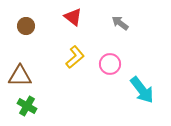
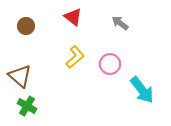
brown triangle: rotated 40 degrees clockwise
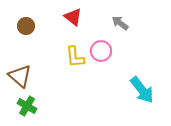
yellow L-shape: rotated 125 degrees clockwise
pink circle: moved 9 px left, 13 px up
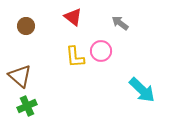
cyan arrow: rotated 8 degrees counterclockwise
green cross: rotated 36 degrees clockwise
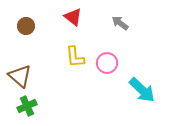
pink circle: moved 6 px right, 12 px down
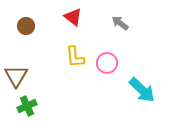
brown triangle: moved 4 px left; rotated 20 degrees clockwise
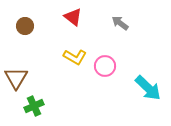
brown circle: moved 1 px left
yellow L-shape: rotated 55 degrees counterclockwise
pink circle: moved 2 px left, 3 px down
brown triangle: moved 2 px down
cyan arrow: moved 6 px right, 2 px up
green cross: moved 7 px right
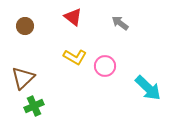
brown triangle: moved 7 px right; rotated 15 degrees clockwise
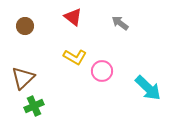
pink circle: moved 3 px left, 5 px down
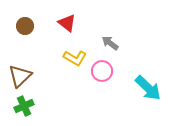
red triangle: moved 6 px left, 6 px down
gray arrow: moved 10 px left, 20 px down
yellow L-shape: moved 1 px down
brown triangle: moved 3 px left, 2 px up
green cross: moved 10 px left
